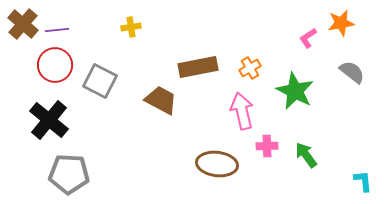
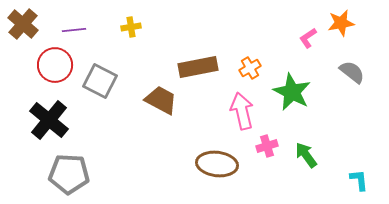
purple line: moved 17 px right
green star: moved 3 px left, 1 px down
pink cross: rotated 15 degrees counterclockwise
cyan L-shape: moved 4 px left, 1 px up
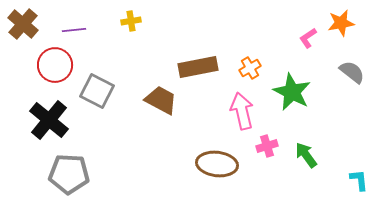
yellow cross: moved 6 px up
gray square: moved 3 px left, 10 px down
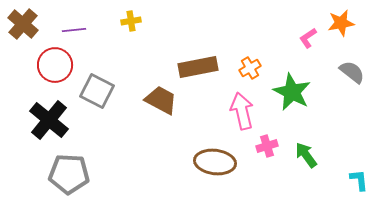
brown ellipse: moved 2 px left, 2 px up
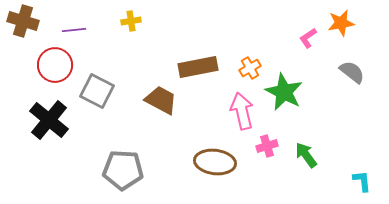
brown cross: moved 3 px up; rotated 24 degrees counterclockwise
green star: moved 8 px left
gray pentagon: moved 54 px right, 4 px up
cyan L-shape: moved 3 px right, 1 px down
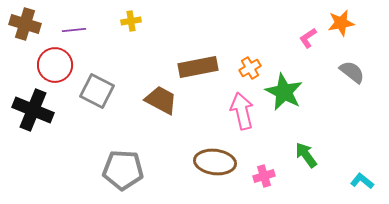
brown cross: moved 2 px right, 3 px down
black cross: moved 16 px left, 10 px up; rotated 18 degrees counterclockwise
pink cross: moved 3 px left, 30 px down
cyan L-shape: rotated 45 degrees counterclockwise
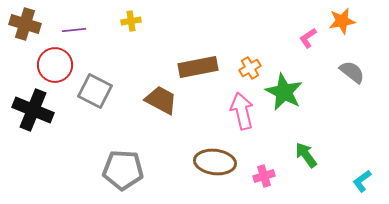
orange star: moved 1 px right, 2 px up
gray square: moved 2 px left
cyan L-shape: rotated 75 degrees counterclockwise
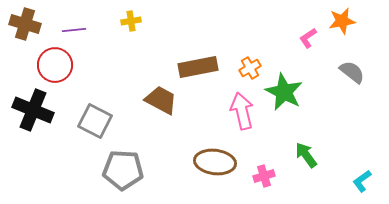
gray square: moved 30 px down
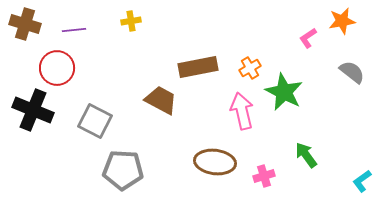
red circle: moved 2 px right, 3 px down
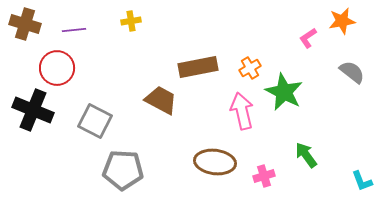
cyan L-shape: rotated 75 degrees counterclockwise
